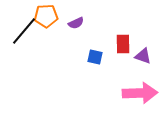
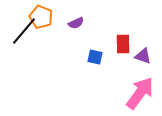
orange pentagon: moved 5 px left, 1 px down; rotated 25 degrees clockwise
pink arrow: rotated 52 degrees counterclockwise
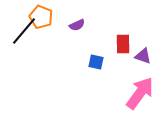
purple semicircle: moved 1 px right, 2 px down
blue square: moved 1 px right, 5 px down
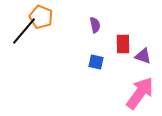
purple semicircle: moved 18 px right; rotated 77 degrees counterclockwise
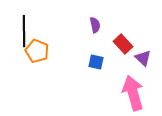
orange pentagon: moved 4 px left, 34 px down
black line: rotated 40 degrees counterclockwise
red rectangle: rotated 42 degrees counterclockwise
purple triangle: moved 2 px down; rotated 24 degrees clockwise
pink arrow: moved 7 px left; rotated 52 degrees counterclockwise
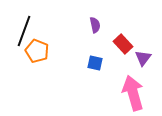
black line: rotated 20 degrees clockwise
purple triangle: rotated 24 degrees clockwise
blue square: moved 1 px left, 1 px down
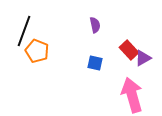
red rectangle: moved 6 px right, 6 px down
purple triangle: rotated 24 degrees clockwise
pink arrow: moved 1 px left, 2 px down
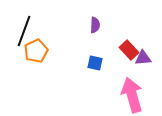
purple semicircle: rotated 14 degrees clockwise
orange pentagon: moved 1 px left; rotated 25 degrees clockwise
purple triangle: rotated 24 degrees clockwise
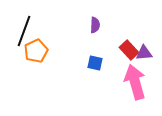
purple triangle: moved 1 px right, 5 px up
pink arrow: moved 3 px right, 13 px up
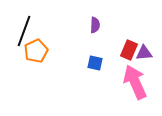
red rectangle: rotated 66 degrees clockwise
pink arrow: rotated 8 degrees counterclockwise
